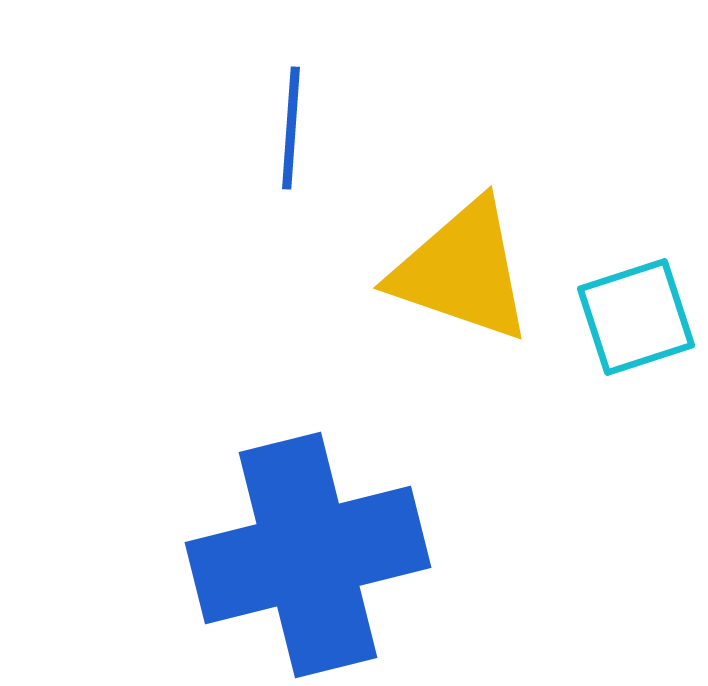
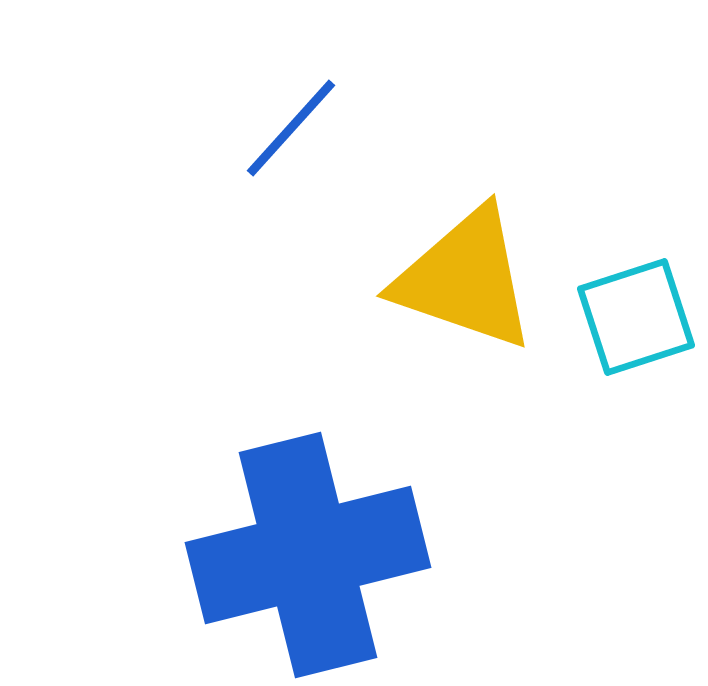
blue line: rotated 38 degrees clockwise
yellow triangle: moved 3 px right, 8 px down
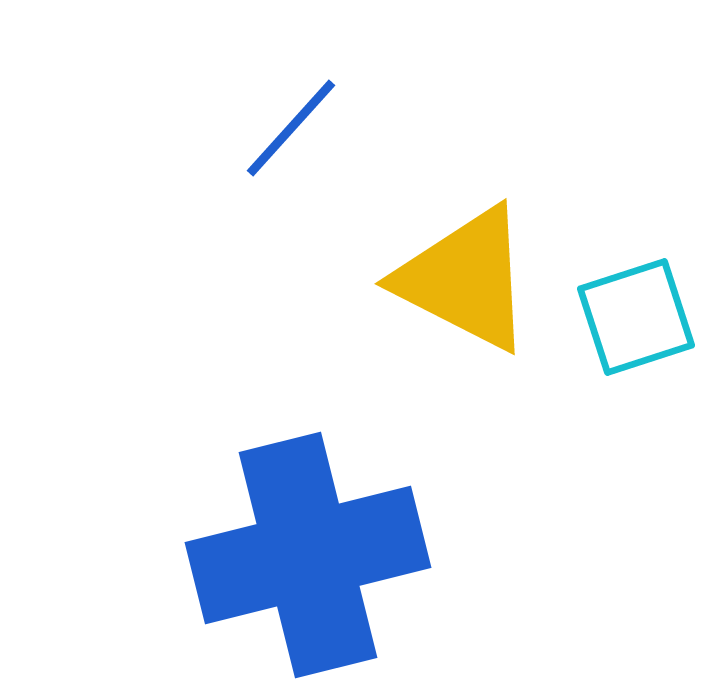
yellow triangle: rotated 8 degrees clockwise
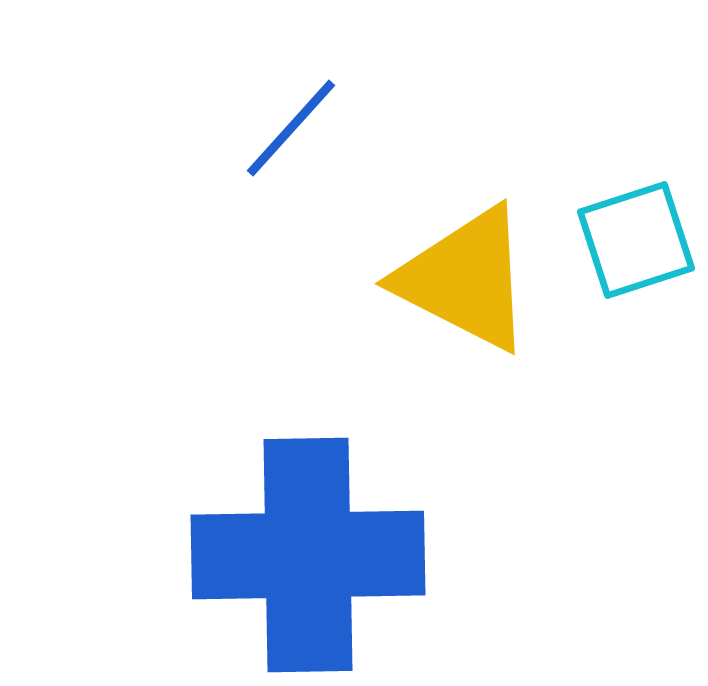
cyan square: moved 77 px up
blue cross: rotated 13 degrees clockwise
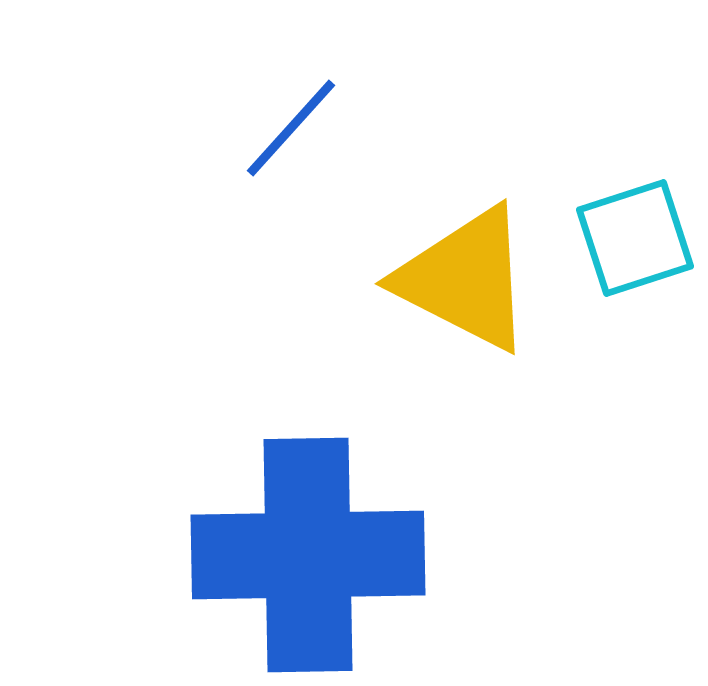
cyan square: moved 1 px left, 2 px up
